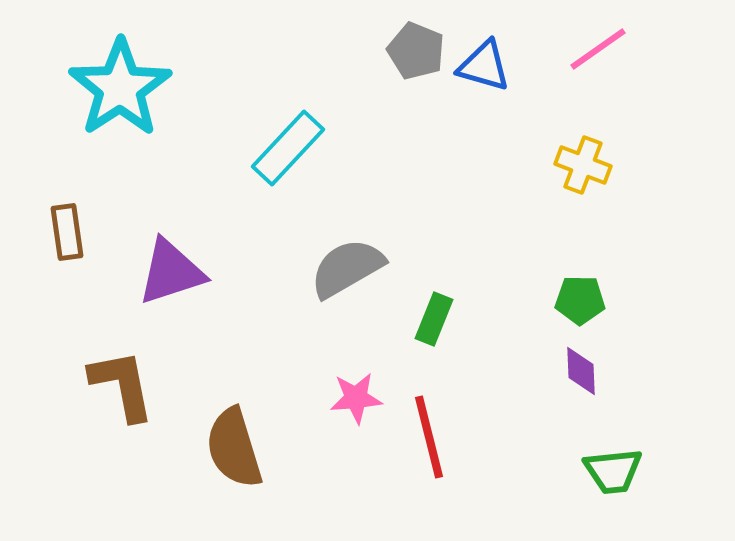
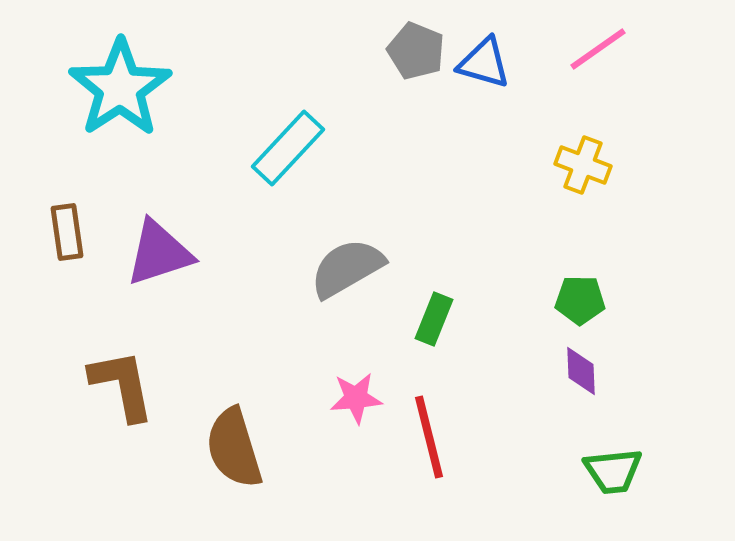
blue triangle: moved 3 px up
purple triangle: moved 12 px left, 19 px up
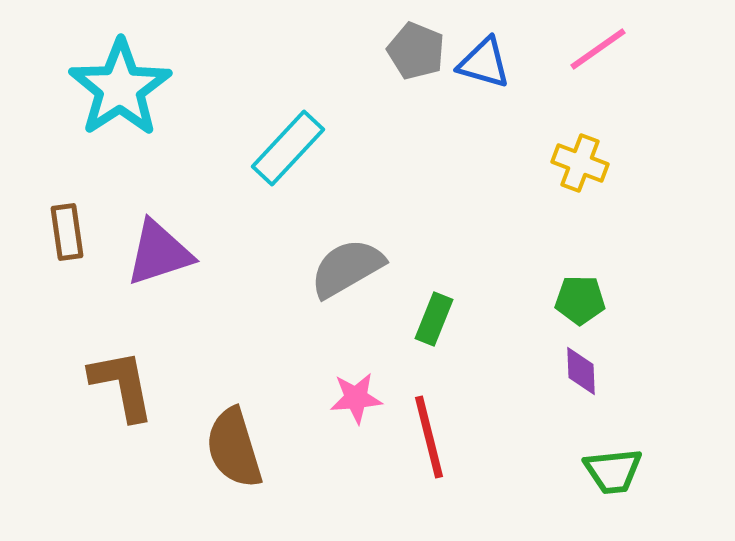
yellow cross: moved 3 px left, 2 px up
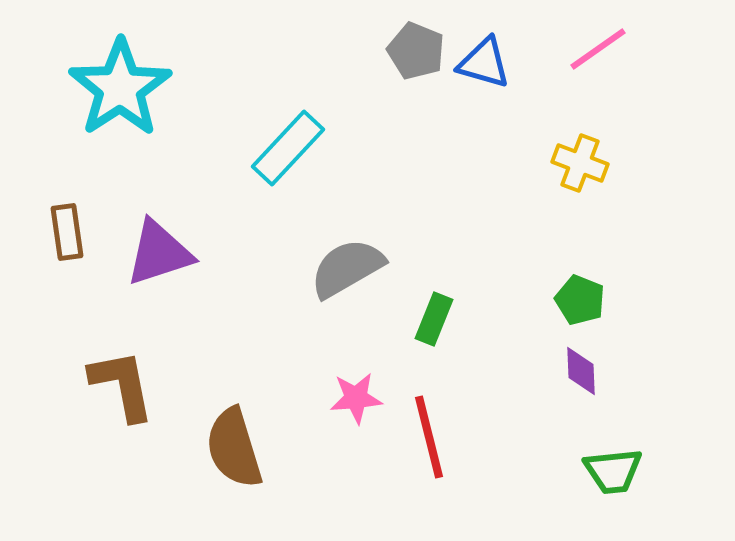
green pentagon: rotated 21 degrees clockwise
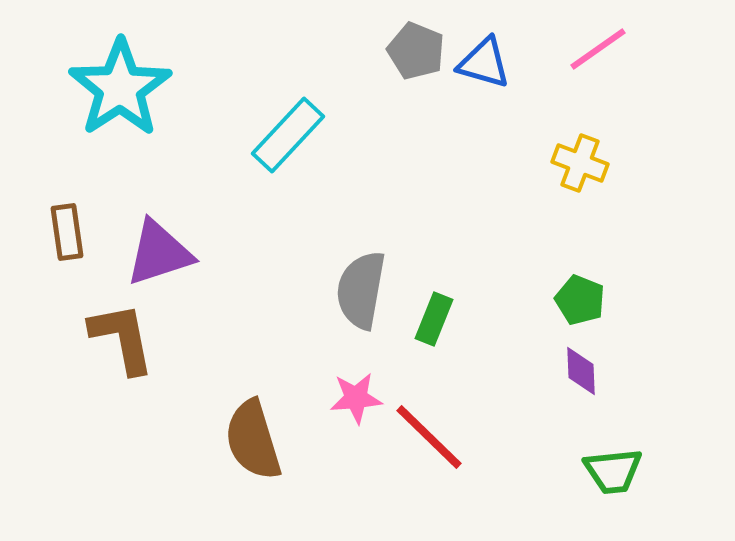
cyan rectangle: moved 13 px up
gray semicircle: moved 14 px right, 22 px down; rotated 50 degrees counterclockwise
brown L-shape: moved 47 px up
red line: rotated 32 degrees counterclockwise
brown semicircle: moved 19 px right, 8 px up
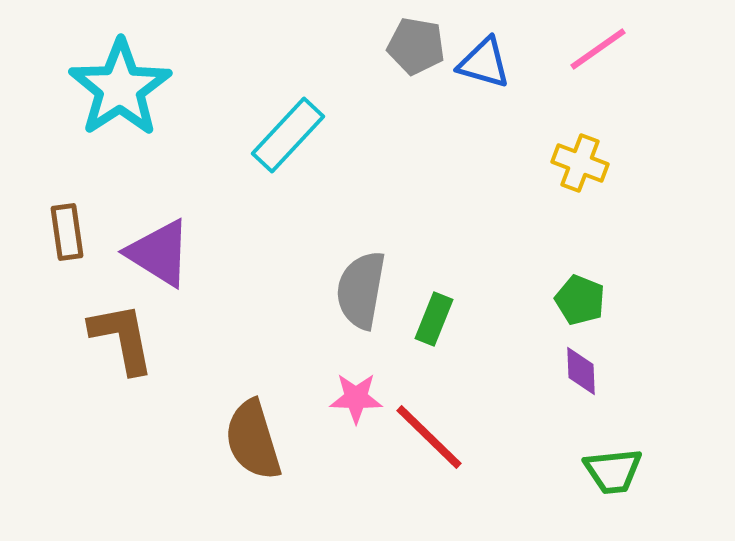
gray pentagon: moved 5 px up; rotated 12 degrees counterclockwise
purple triangle: rotated 50 degrees clockwise
pink star: rotated 6 degrees clockwise
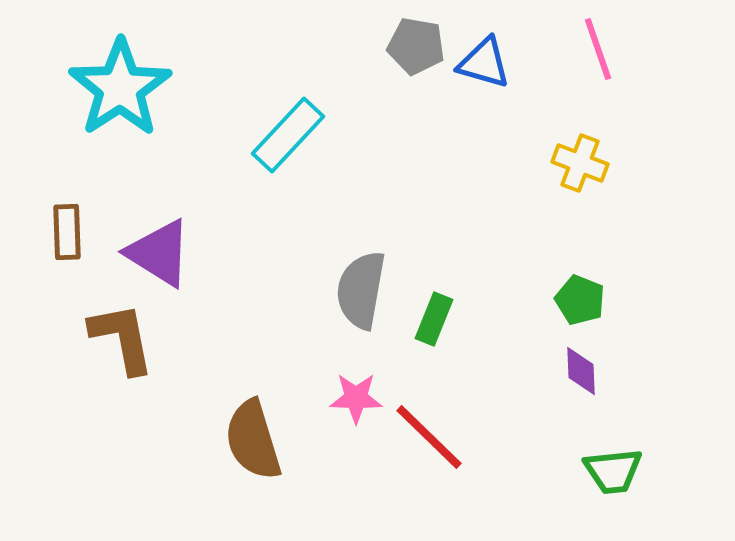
pink line: rotated 74 degrees counterclockwise
brown rectangle: rotated 6 degrees clockwise
